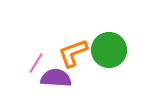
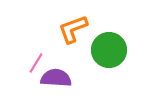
orange L-shape: moved 24 px up
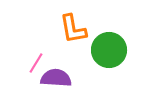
orange L-shape: rotated 80 degrees counterclockwise
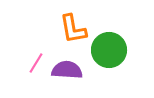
purple semicircle: moved 11 px right, 8 px up
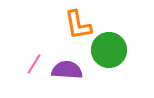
orange L-shape: moved 5 px right, 4 px up
pink line: moved 2 px left, 1 px down
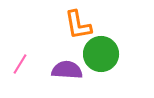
green circle: moved 8 px left, 4 px down
pink line: moved 14 px left
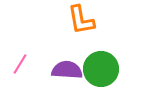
orange L-shape: moved 3 px right, 5 px up
green circle: moved 15 px down
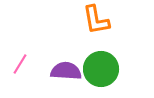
orange L-shape: moved 15 px right
purple semicircle: moved 1 px left, 1 px down
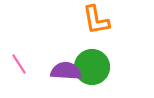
pink line: moved 1 px left; rotated 65 degrees counterclockwise
green circle: moved 9 px left, 2 px up
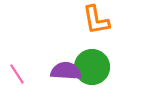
pink line: moved 2 px left, 10 px down
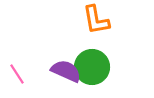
purple semicircle: rotated 20 degrees clockwise
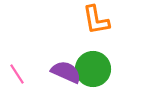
green circle: moved 1 px right, 2 px down
purple semicircle: moved 1 px down
